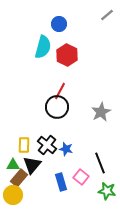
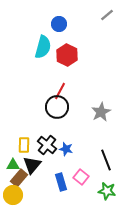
black line: moved 6 px right, 3 px up
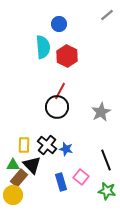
cyan semicircle: rotated 20 degrees counterclockwise
red hexagon: moved 1 px down
black triangle: rotated 24 degrees counterclockwise
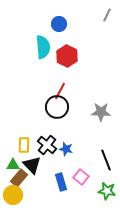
gray line: rotated 24 degrees counterclockwise
gray star: rotated 30 degrees clockwise
